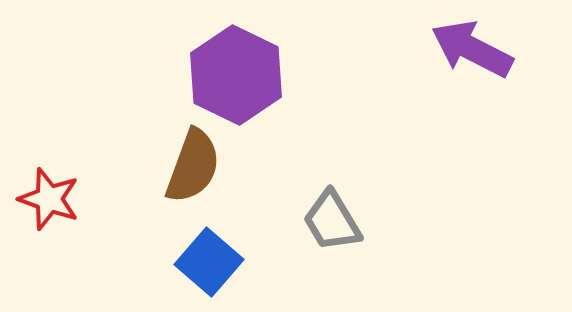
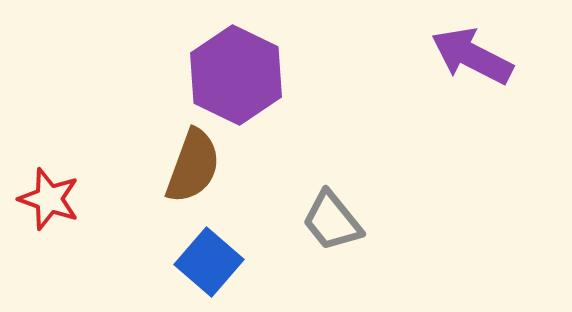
purple arrow: moved 7 px down
gray trapezoid: rotated 8 degrees counterclockwise
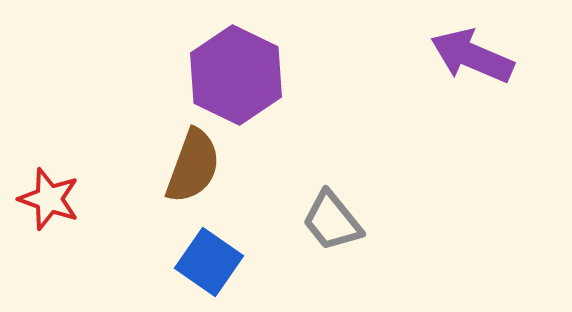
purple arrow: rotated 4 degrees counterclockwise
blue square: rotated 6 degrees counterclockwise
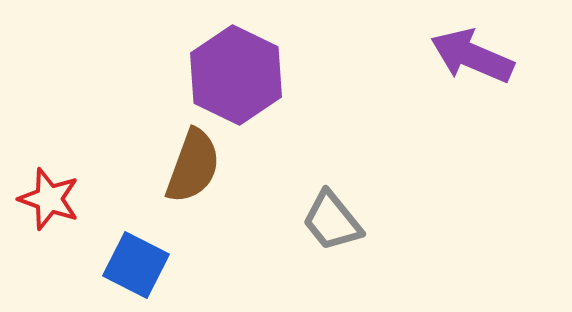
blue square: moved 73 px left, 3 px down; rotated 8 degrees counterclockwise
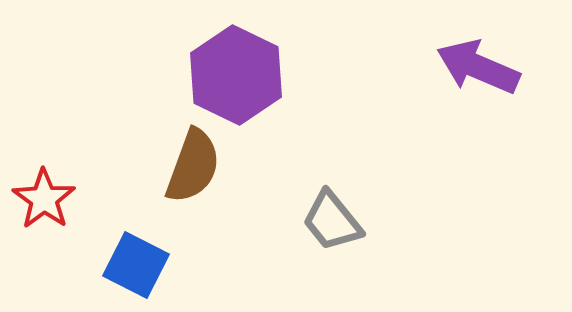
purple arrow: moved 6 px right, 11 px down
red star: moved 5 px left; rotated 16 degrees clockwise
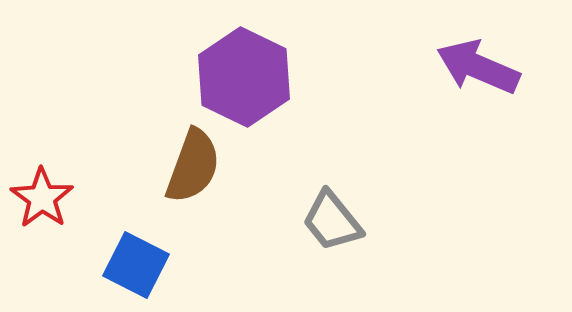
purple hexagon: moved 8 px right, 2 px down
red star: moved 2 px left, 1 px up
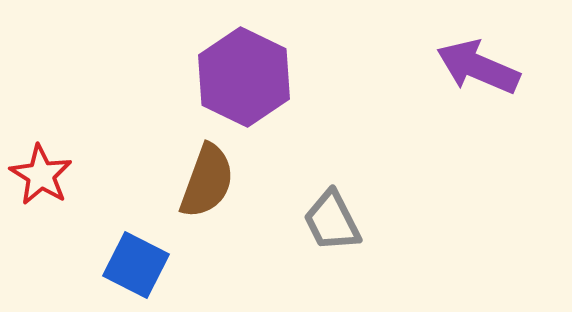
brown semicircle: moved 14 px right, 15 px down
red star: moved 1 px left, 23 px up; rotated 4 degrees counterclockwise
gray trapezoid: rotated 12 degrees clockwise
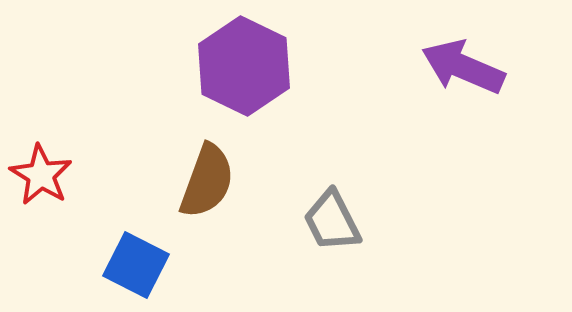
purple arrow: moved 15 px left
purple hexagon: moved 11 px up
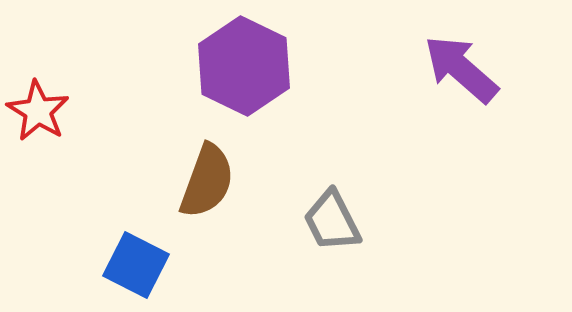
purple arrow: moved 2 px left, 2 px down; rotated 18 degrees clockwise
red star: moved 3 px left, 64 px up
